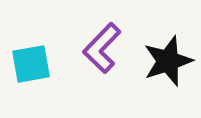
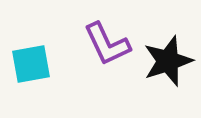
purple L-shape: moved 5 px right, 4 px up; rotated 69 degrees counterclockwise
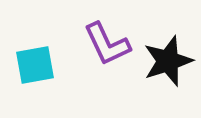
cyan square: moved 4 px right, 1 px down
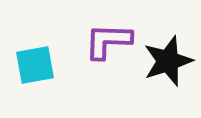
purple L-shape: moved 1 px right, 3 px up; rotated 117 degrees clockwise
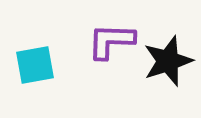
purple L-shape: moved 3 px right
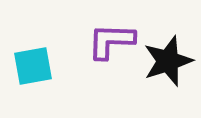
cyan square: moved 2 px left, 1 px down
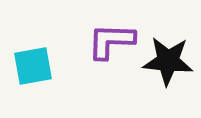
black star: rotated 24 degrees clockwise
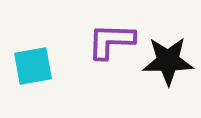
black star: rotated 6 degrees counterclockwise
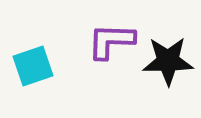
cyan square: rotated 9 degrees counterclockwise
